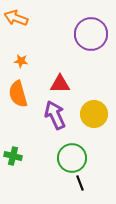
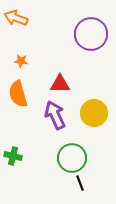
yellow circle: moved 1 px up
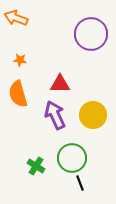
orange star: moved 1 px left, 1 px up
yellow circle: moved 1 px left, 2 px down
green cross: moved 23 px right, 10 px down; rotated 18 degrees clockwise
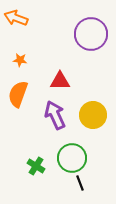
red triangle: moved 3 px up
orange semicircle: rotated 36 degrees clockwise
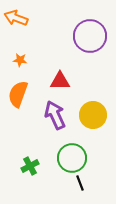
purple circle: moved 1 px left, 2 px down
green cross: moved 6 px left; rotated 30 degrees clockwise
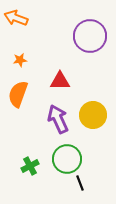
orange star: rotated 16 degrees counterclockwise
purple arrow: moved 3 px right, 4 px down
green circle: moved 5 px left, 1 px down
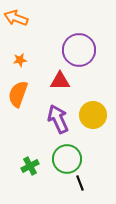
purple circle: moved 11 px left, 14 px down
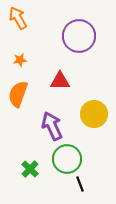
orange arrow: moved 2 px right; rotated 40 degrees clockwise
purple circle: moved 14 px up
yellow circle: moved 1 px right, 1 px up
purple arrow: moved 6 px left, 7 px down
green cross: moved 3 px down; rotated 18 degrees counterclockwise
black line: moved 1 px down
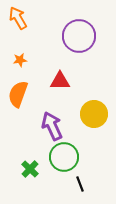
green circle: moved 3 px left, 2 px up
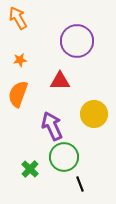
purple circle: moved 2 px left, 5 px down
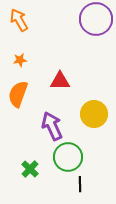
orange arrow: moved 1 px right, 2 px down
purple circle: moved 19 px right, 22 px up
green circle: moved 4 px right
black line: rotated 21 degrees clockwise
